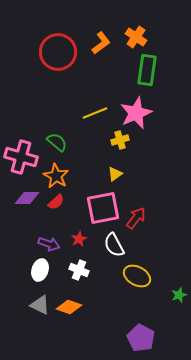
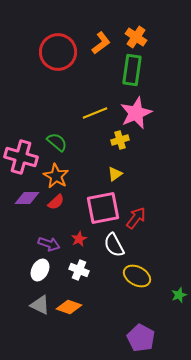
green rectangle: moved 15 px left
white ellipse: rotated 10 degrees clockwise
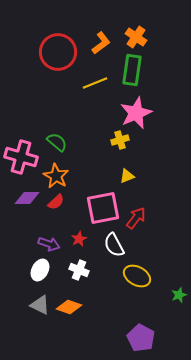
yellow line: moved 30 px up
yellow triangle: moved 12 px right, 2 px down; rotated 14 degrees clockwise
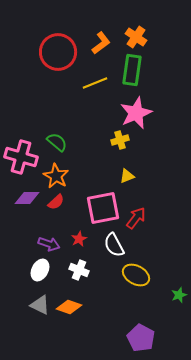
yellow ellipse: moved 1 px left, 1 px up
